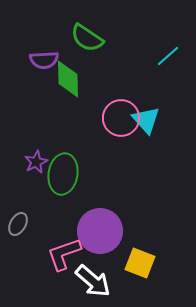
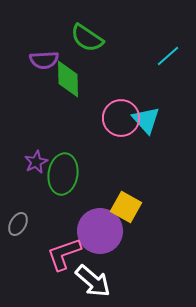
yellow square: moved 14 px left, 56 px up; rotated 8 degrees clockwise
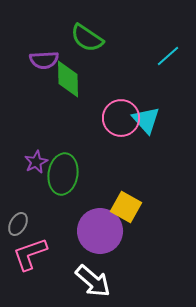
pink L-shape: moved 34 px left
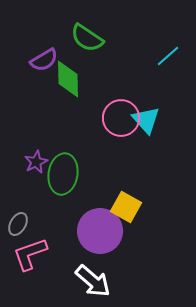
purple semicircle: rotated 28 degrees counterclockwise
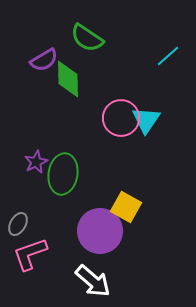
cyan triangle: rotated 16 degrees clockwise
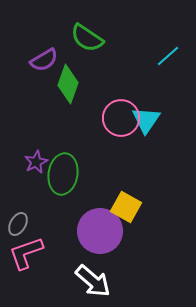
green diamond: moved 5 px down; rotated 21 degrees clockwise
pink L-shape: moved 4 px left, 1 px up
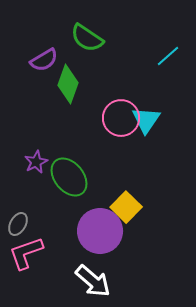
green ellipse: moved 6 px right, 3 px down; rotated 48 degrees counterclockwise
yellow square: rotated 16 degrees clockwise
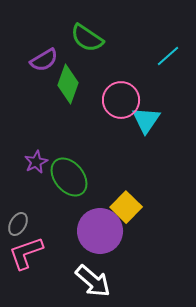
pink circle: moved 18 px up
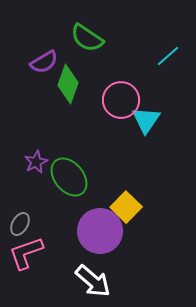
purple semicircle: moved 2 px down
gray ellipse: moved 2 px right
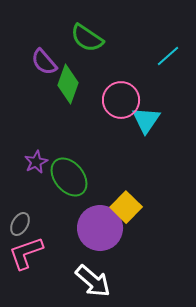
purple semicircle: rotated 80 degrees clockwise
purple circle: moved 3 px up
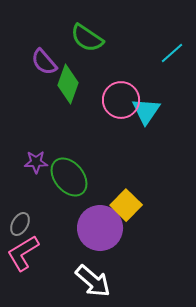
cyan line: moved 4 px right, 3 px up
cyan triangle: moved 9 px up
purple star: rotated 25 degrees clockwise
yellow square: moved 2 px up
pink L-shape: moved 3 px left; rotated 12 degrees counterclockwise
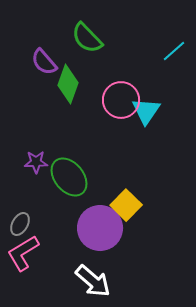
green semicircle: rotated 12 degrees clockwise
cyan line: moved 2 px right, 2 px up
